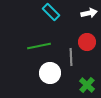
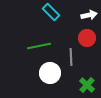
white arrow: moved 2 px down
red circle: moved 4 px up
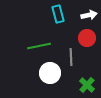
cyan rectangle: moved 7 px right, 2 px down; rotated 30 degrees clockwise
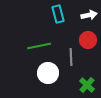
red circle: moved 1 px right, 2 px down
white circle: moved 2 px left
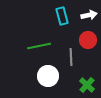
cyan rectangle: moved 4 px right, 2 px down
white circle: moved 3 px down
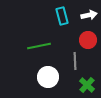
gray line: moved 4 px right, 4 px down
white circle: moved 1 px down
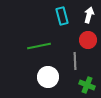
white arrow: rotated 63 degrees counterclockwise
green cross: rotated 21 degrees counterclockwise
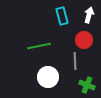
red circle: moved 4 px left
